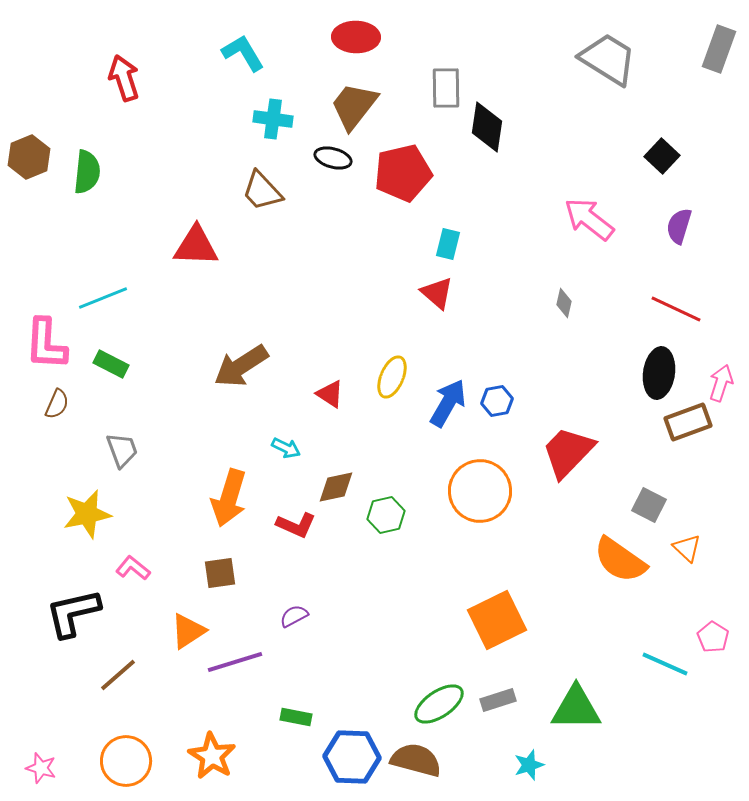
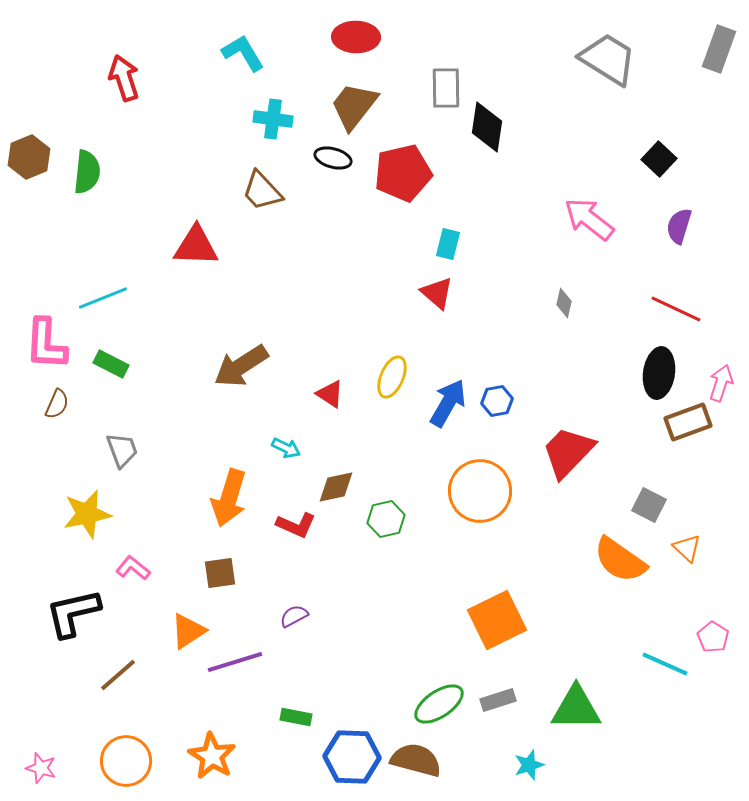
black square at (662, 156): moved 3 px left, 3 px down
green hexagon at (386, 515): moved 4 px down
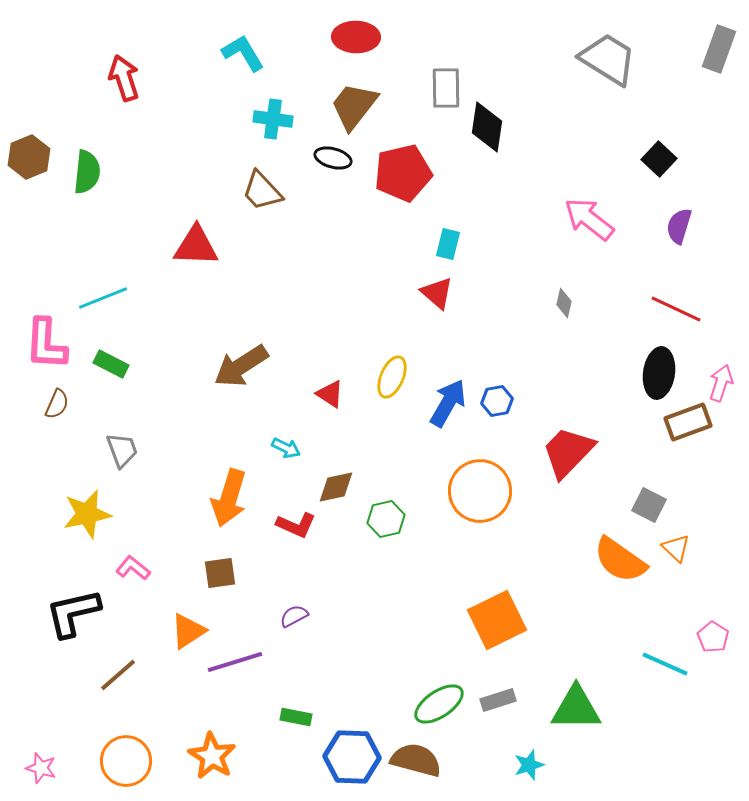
orange triangle at (687, 548): moved 11 px left
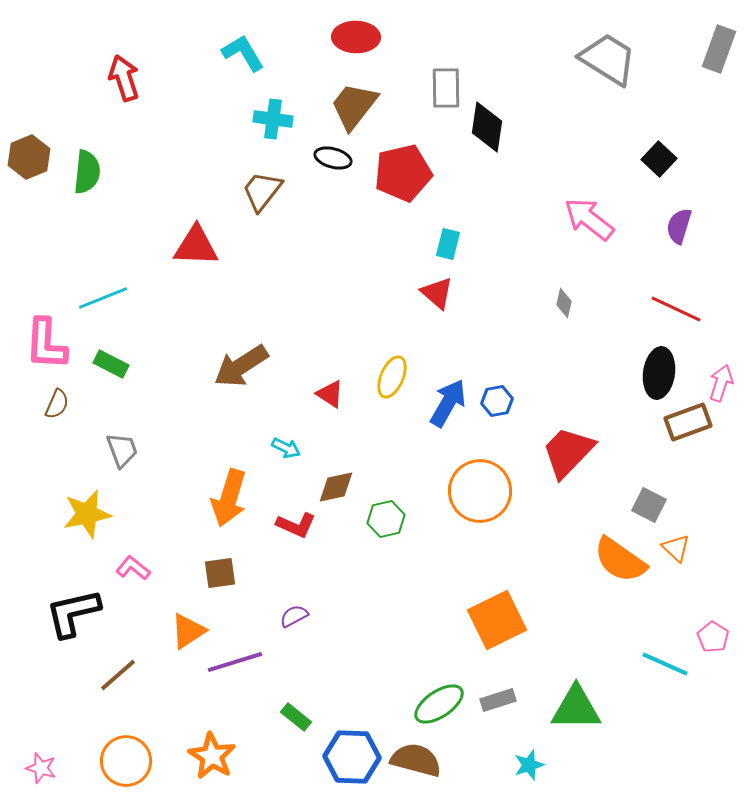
brown trapezoid at (262, 191): rotated 81 degrees clockwise
green rectangle at (296, 717): rotated 28 degrees clockwise
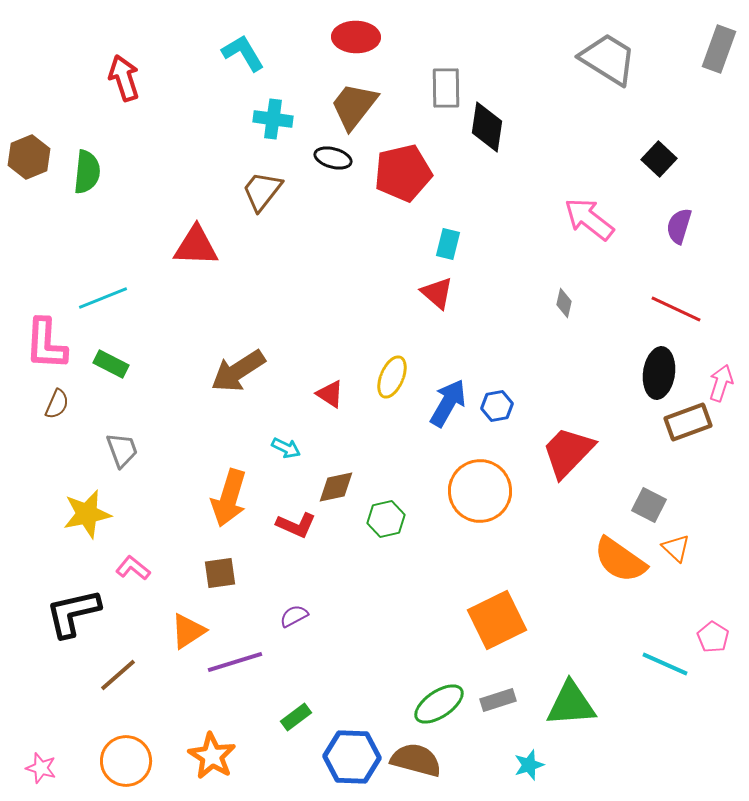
brown arrow at (241, 366): moved 3 px left, 5 px down
blue hexagon at (497, 401): moved 5 px down
green triangle at (576, 708): moved 5 px left, 4 px up; rotated 4 degrees counterclockwise
green rectangle at (296, 717): rotated 76 degrees counterclockwise
